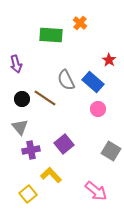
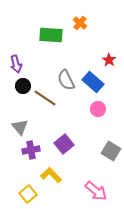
black circle: moved 1 px right, 13 px up
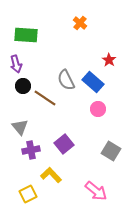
green rectangle: moved 25 px left
yellow square: rotated 12 degrees clockwise
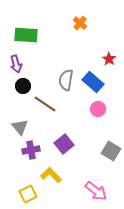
red star: moved 1 px up
gray semicircle: rotated 35 degrees clockwise
brown line: moved 6 px down
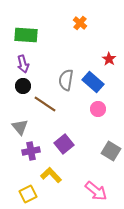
purple arrow: moved 7 px right
purple cross: moved 1 px down
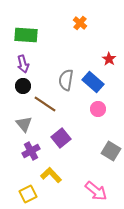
gray triangle: moved 4 px right, 3 px up
purple square: moved 3 px left, 6 px up
purple cross: rotated 18 degrees counterclockwise
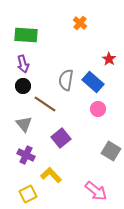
purple cross: moved 5 px left, 4 px down; rotated 36 degrees counterclockwise
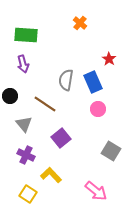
blue rectangle: rotated 25 degrees clockwise
black circle: moved 13 px left, 10 px down
yellow square: rotated 30 degrees counterclockwise
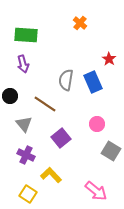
pink circle: moved 1 px left, 15 px down
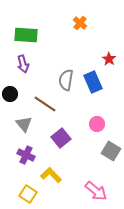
black circle: moved 2 px up
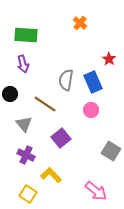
pink circle: moved 6 px left, 14 px up
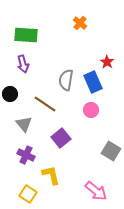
red star: moved 2 px left, 3 px down
yellow L-shape: rotated 30 degrees clockwise
